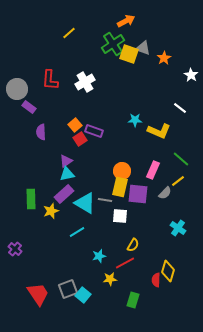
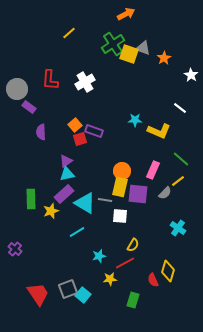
orange arrow at (126, 21): moved 7 px up
red square at (80, 139): rotated 16 degrees clockwise
red semicircle at (156, 280): moved 3 px left; rotated 24 degrees counterclockwise
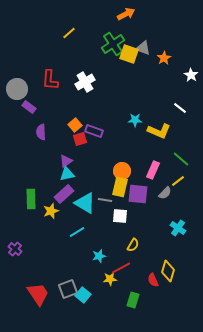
red line at (125, 263): moved 4 px left, 5 px down
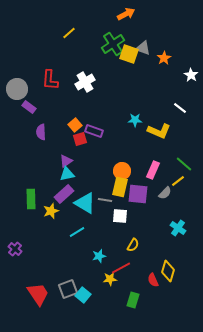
green line at (181, 159): moved 3 px right, 5 px down
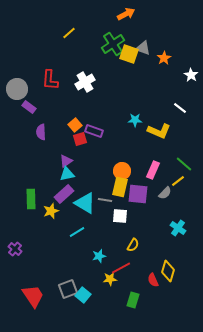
red trapezoid at (38, 294): moved 5 px left, 2 px down
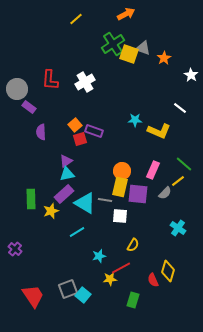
yellow line at (69, 33): moved 7 px right, 14 px up
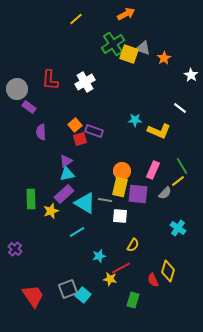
green line at (184, 164): moved 2 px left, 2 px down; rotated 18 degrees clockwise
yellow star at (110, 279): rotated 16 degrees clockwise
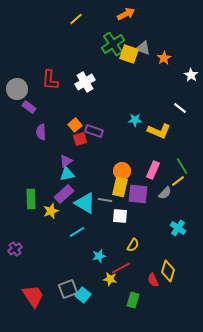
purple cross at (15, 249): rotated 16 degrees clockwise
